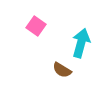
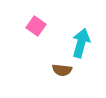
brown semicircle: rotated 24 degrees counterclockwise
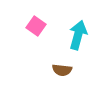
cyan arrow: moved 3 px left, 8 px up
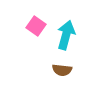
cyan arrow: moved 12 px left
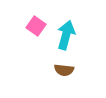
brown semicircle: moved 2 px right
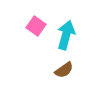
brown semicircle: rotated 42 degrees counterclockwise
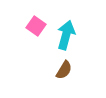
brown semicircle: rotated 24 degrees counterclockwise
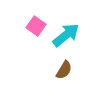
cyan arrow: rotated 36 degrees clockwise
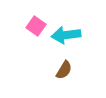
cyan arrow: rotated 148 degrees counterclockwise
